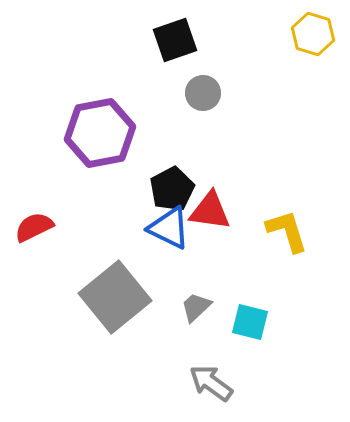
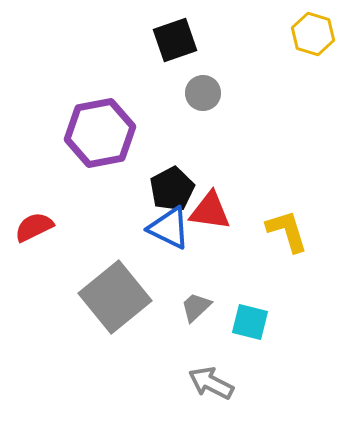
gray arrow: rotated 9 degrees counterclockwise
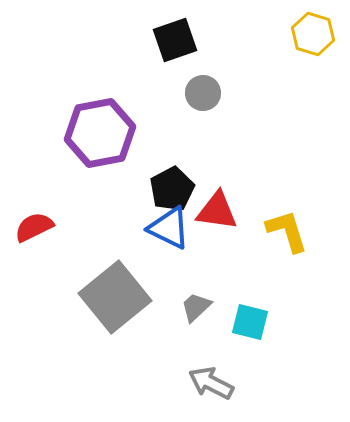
red triangle: moved 7 px right
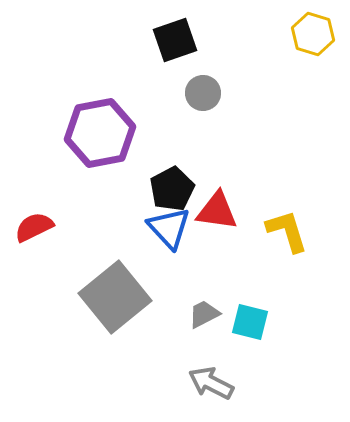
blue triangle: rotated 21 degrees clockwise
gray trapezoid: moved 8 px right, 7 px down; rotated 16 degrees clockwise
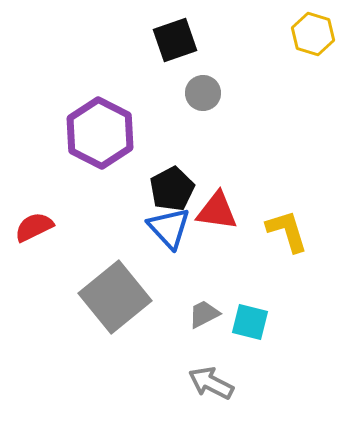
purple hexagon: rotated 22 degrees counterclockwise
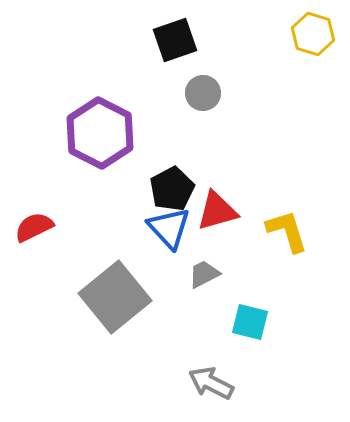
red triangle: rotated 24 degrees counterclockwise
gray trapezoid: moved 40 px up
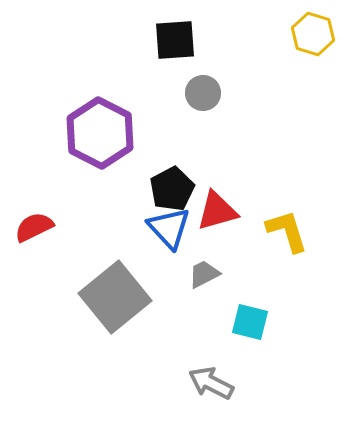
black square: rotated 15 degrees clockwise
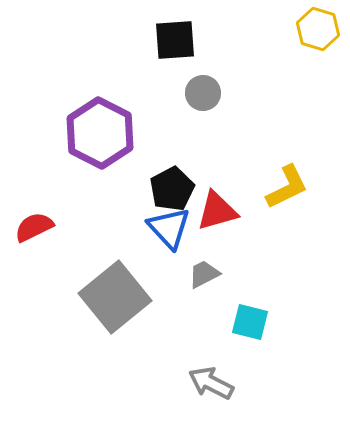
yellow hexagon: moved 5 px right, 5 px up
yellow L-shape: moved 44 px up; rotated 81 degrees clockwise
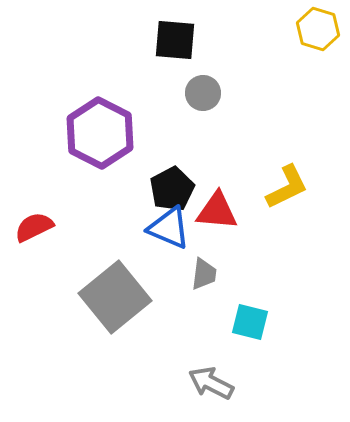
black square: rotated 9 degrees clockwise
red triangle: rotated 21 degrees clockwise
blue triangle: rotated 24 degrees counterclockwise
gray trapezoid: rotated 124 degrees clockwise
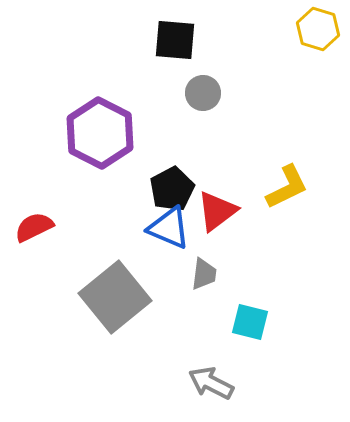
red triangle: rotated 42 degrees counterclockwise
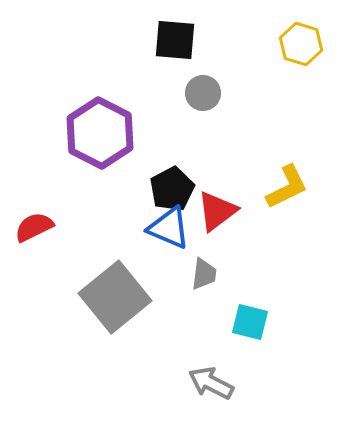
yellow hexagon: moved 17 px left, 15 px down
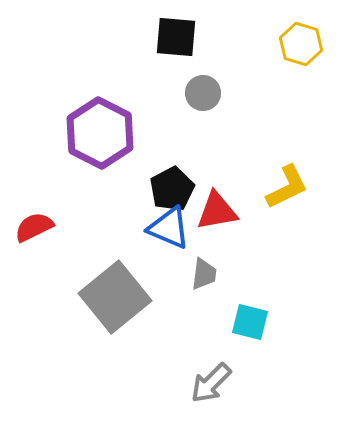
black square: moved 1 px right, 3 px up
red triangle: rotated 27 degrees clockwise
gray arrow: rotated 72 degrees counterclockwise
